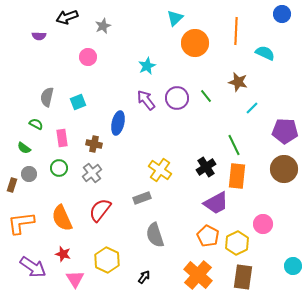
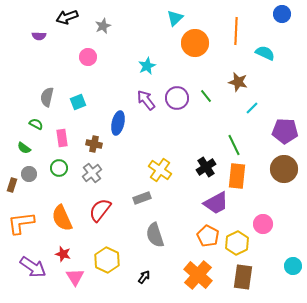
pink triangle at (75, 279): moved 2 px up
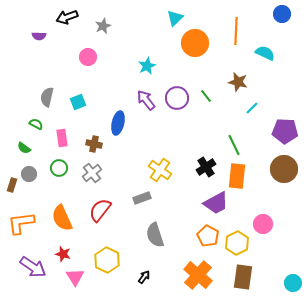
cyan circle at (293, 266): moved 17 px down
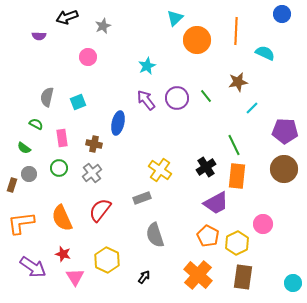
orange circle at (195, 43): moved 2 px right, 3 px up
brown star at (238, 82): rotated 24 degrees counterclockwise
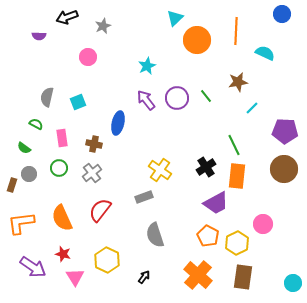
gray rectangle at (142, 198): moved 2 px right, 1 px up
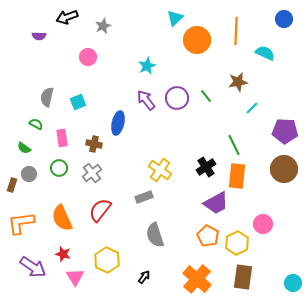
blue circle at (282, 14): moved 2 px right, 5 px down
orange cross at (198, 275): moved 1 px left, 4 px down
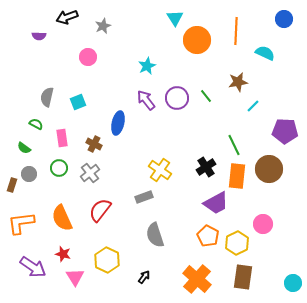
cyan triangle at (175, 18): rotated 18 degrees counterclockwise
cyan line at (252, 108): moved 1 px right, 2 px up
brown cross at (94, 144): rotated 14 degrees clockwise
brown circle at (284, 169): moved 15 px left
gray cross at (92, 173): moved 2 px left
